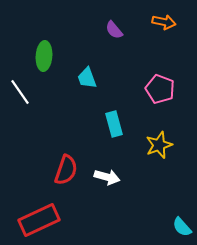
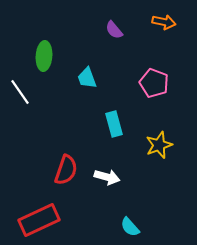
pink pentagon: moved 6 px left, 6 px up
cyan semicircle: moved 52 px left
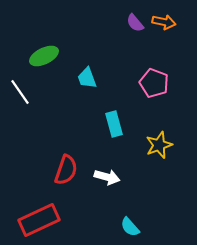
purple semicircle: moved 21 px right, 7 px up
green ellipse: rotated 60 degrees clockwise
